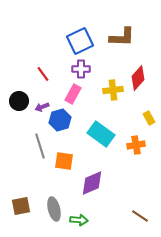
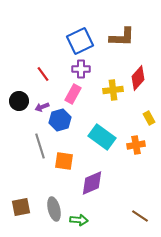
cyan rectangle: moved 1 px right, 3 px down
brown square: moved 1 px down
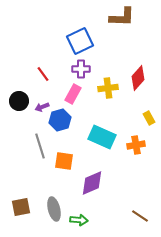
brown L-shape: moved 20 px up
yellow cross: moved 5 px left, 2 px up
cyan rectangle: rotated 12 degrees counterclockwise
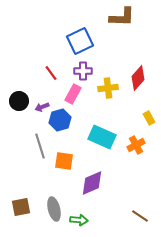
purple cross: moved 2 px right, 2 px down
red line: moved 8 px right, 1 px up
orange cross: rotated 18 degrees counterclockwise
